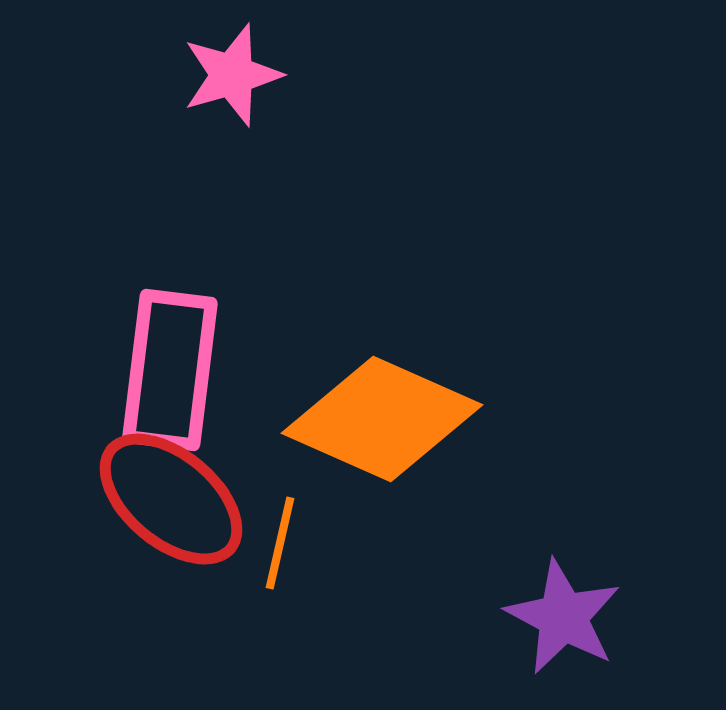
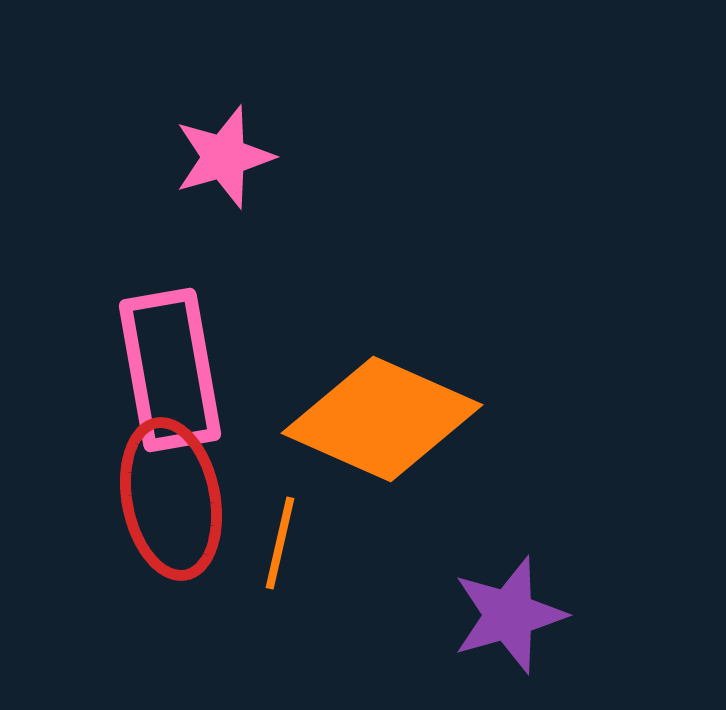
pink star: moved 8 px left, 82 px down
pink rectangle: rotated 17 degrees counterclockwise
red ellipse: rotated 39 degrees clockwise
purple star: moved 54 px left, 2 px up; rotated 28 degrees clockwise
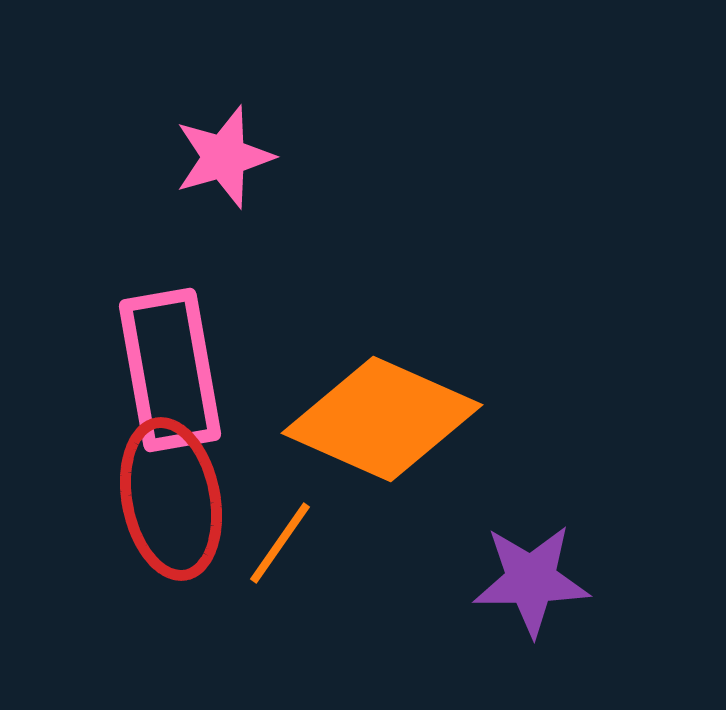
orange line: rotated 22 degrees clockwise
purple star: moved 22 px right, 35 px up; rotated 15 degrees clockwise
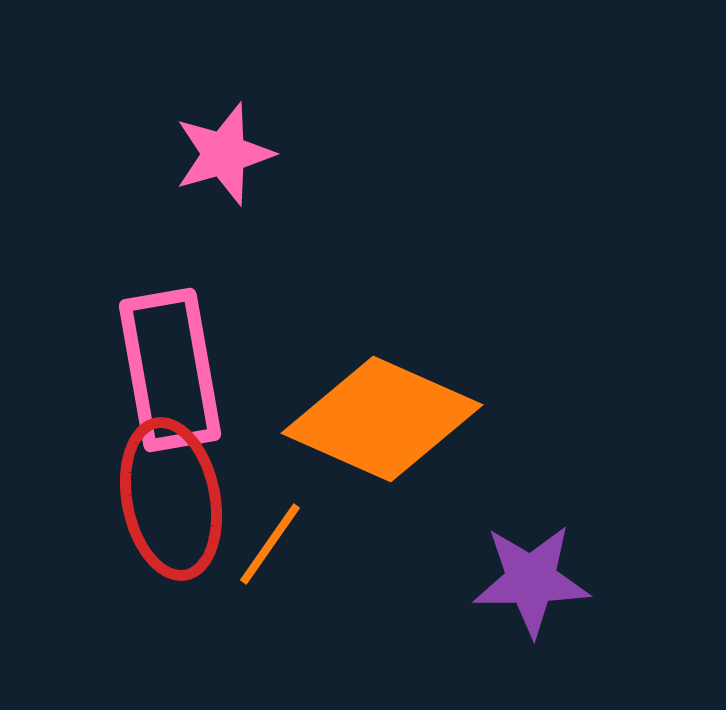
pink star: moved 3 px up
orange line: moved 10 px left, 1 px down
